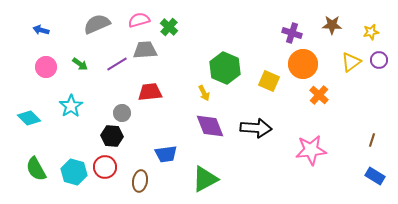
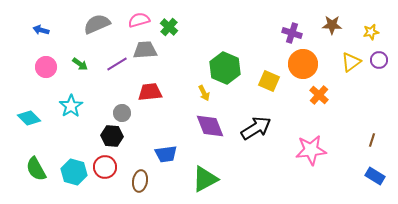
black arrow: rotated 36 degrees counterclockwise
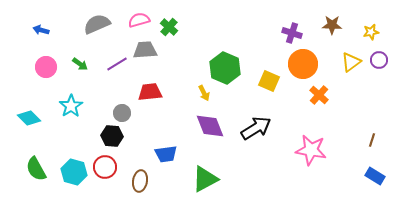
pink star: rotated 16 degrees clockwise
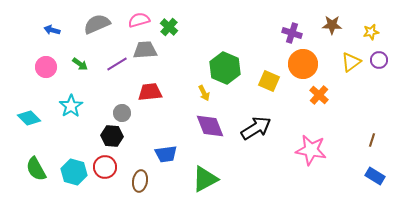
blue arrow: moved 11 px right
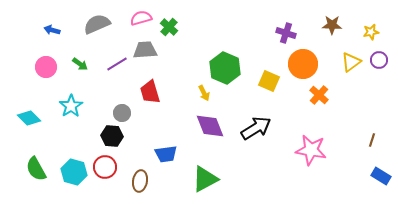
pink semicircle: moved 2 px right, 2 px up
purple cross: moved 6 px left
red trapezoid: rotated 100 degrees counterclockwise
blue rectangle: moved 6 px right
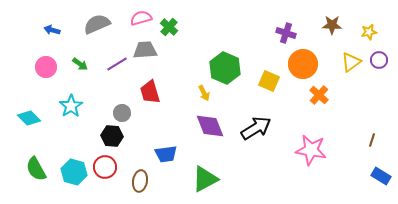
yellow star: moved 2 px left
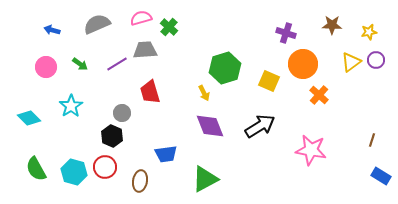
purple circle: moved 3 px left
green hexagon: rotated 20 degrees clockwise
black arrow: moved 4 px right, 2 px up
black hexagon: rotated 20 degrees clockwise
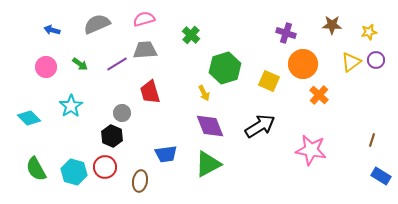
pink semicircle: moved 3 px right, 1 px down
green cross: moved 22 px right, 8 px down
green triangle: moved 3 px right, 15 px up
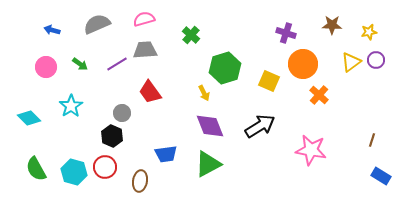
red trapezoid: rotated 20 degrees counterclockwise
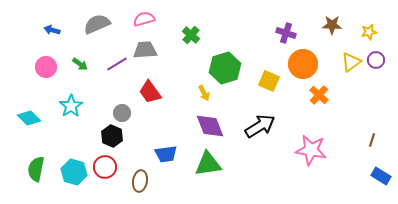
green triangle: rotated 20 degrees clockwise
green semicircle: rotated 40 degrees clockwise
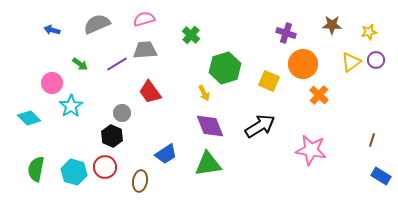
pink circle: moved 6 px right, 16 px down
blue trapezoid: rotated 25 degrees counterclockwise
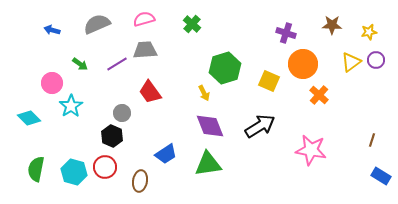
green cross: moved 1 px right, 11 px up
